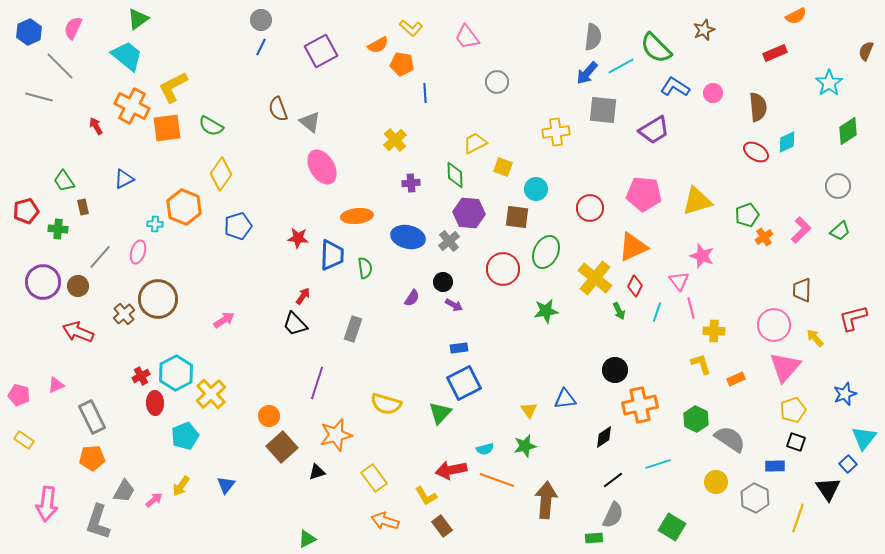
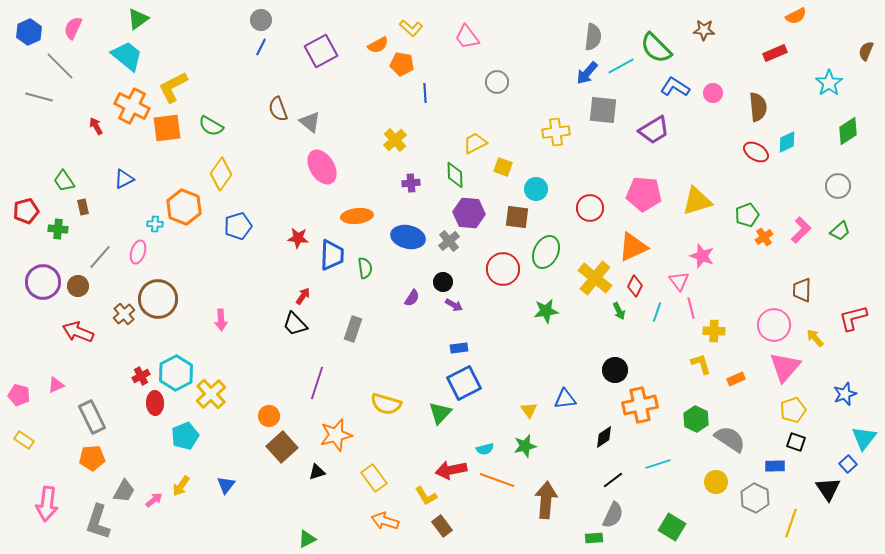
brown star at (704, 30): rotated 25 degrees clockwise
pink arrow at (224, 320): moved 3 px left; rotated 120 degrees clockwise
yellow line at (798, 518): moved 7 px left, 5 px down
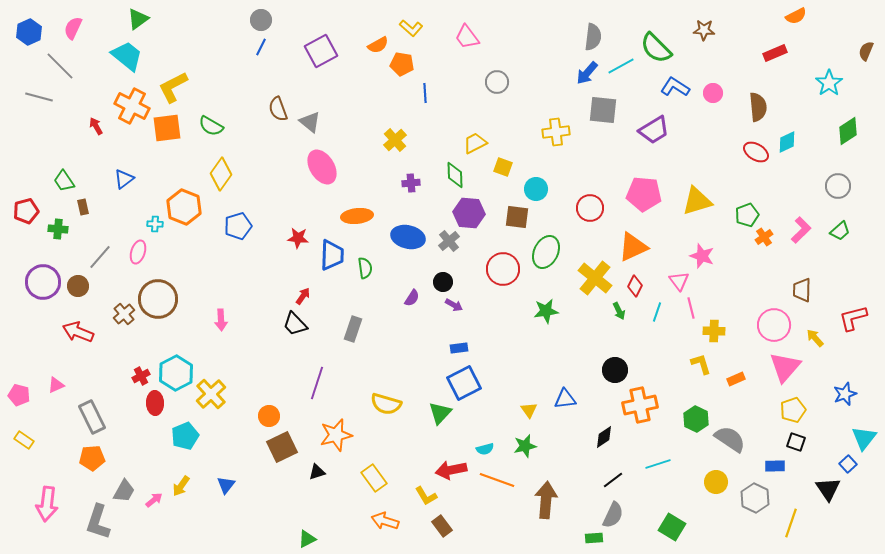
blue triangle at (124, 179): rotated 10 degrees counterclockwise
brown square at (282, 447): rotated 16 degrees clockwise
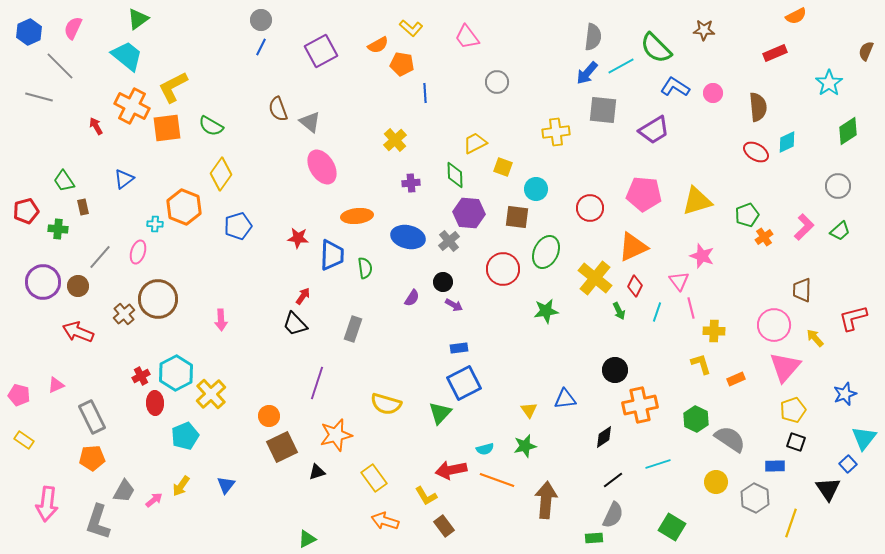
pink L-shape at (801, 230): moved 3 px right, 3 px up
brown rectangle at (442, 526): moved 2 px right
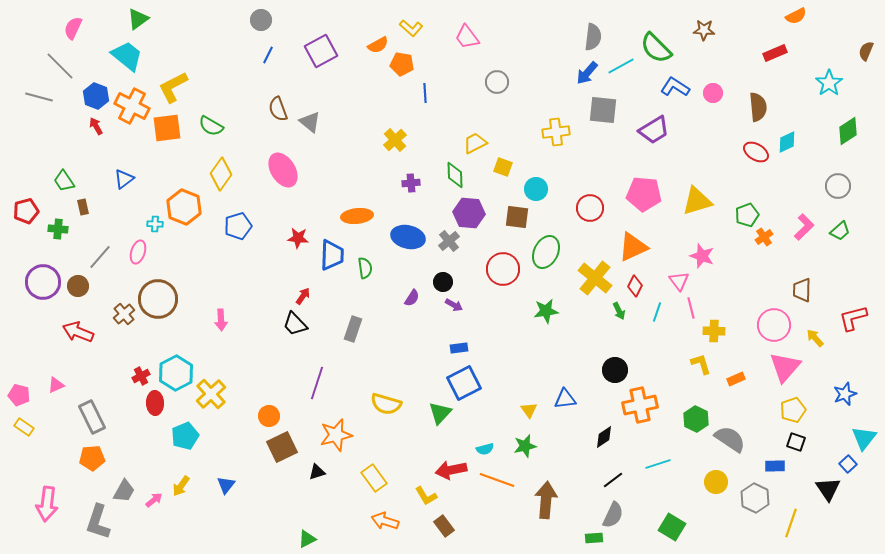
blue hexagon at (29, 32): moved 67 px right, 64 px down; rotated 15 degrees counterclockwise
blue line at (261, 47): moved 7 px right, 8 px down
pink ellipse at (322, 167): moved 39 px left, 3 px down
yellow rectangle at (24, 440): moved 13 px up
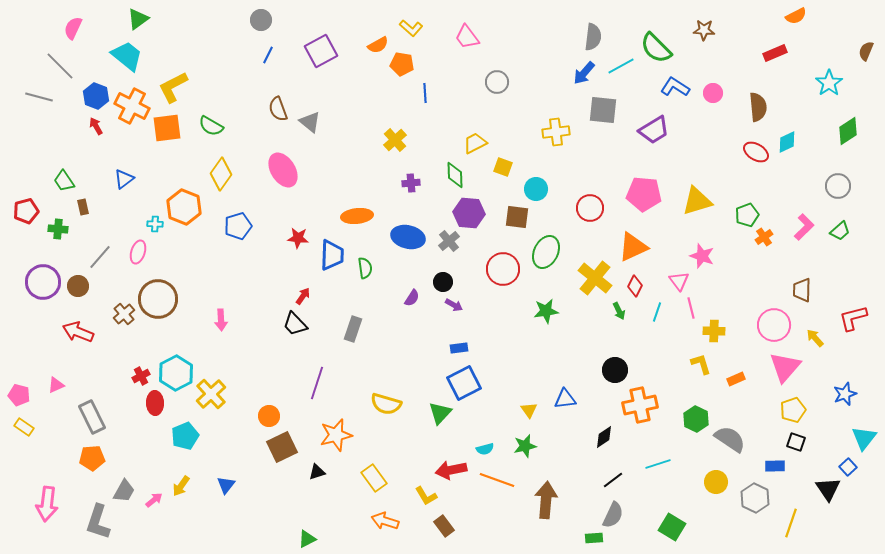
blue arrow at (587, 73): moved 3 px left
blue square at (848, 464): moved 3 px down
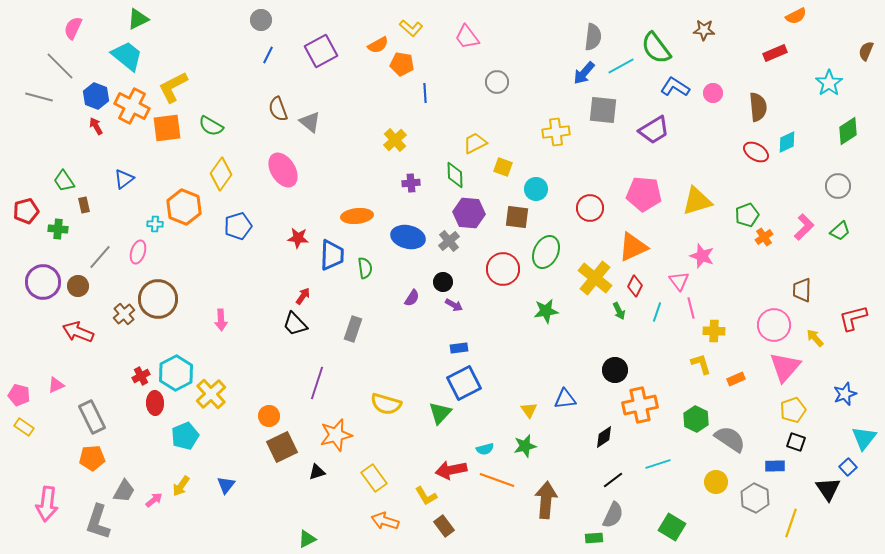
green triangle at (138, 19): rotated 10 degrees clockwise
green semicircle at (656, 48): rotated 8 degrees clockwise
brown rectangle at (83, 207): moved 1 px right, 2 px up
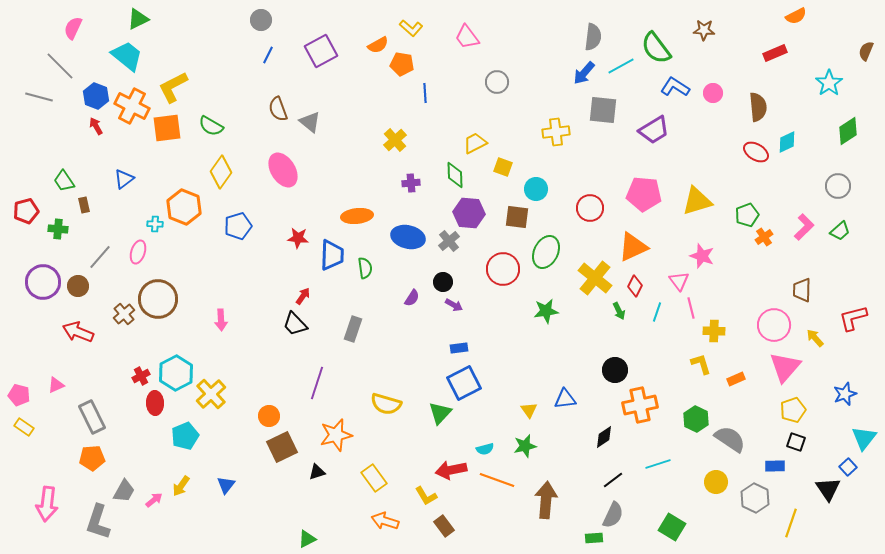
yellow diamond at (221, 174): moved 2 px up
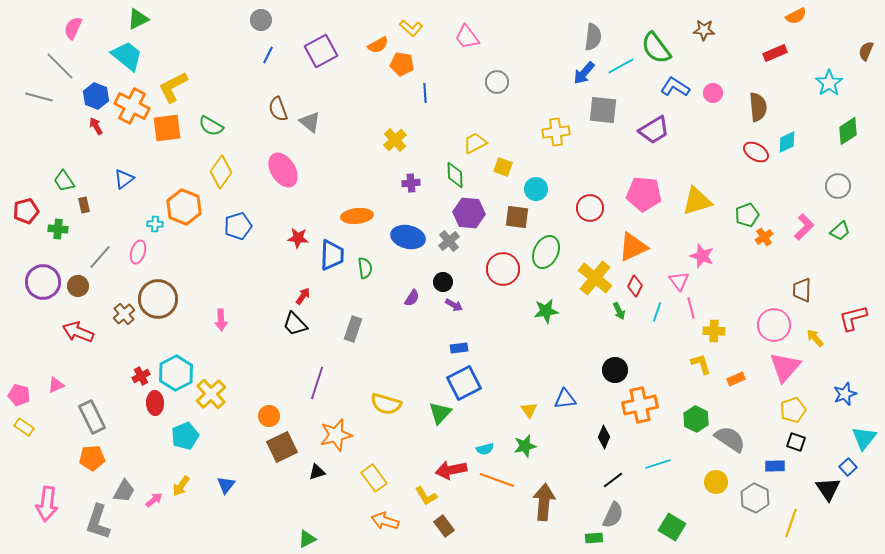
black diamond at (604, 437): rotated 35 degrees counterclockwise
brown arrow at (546, 500): moved 2 px left, 2 px down
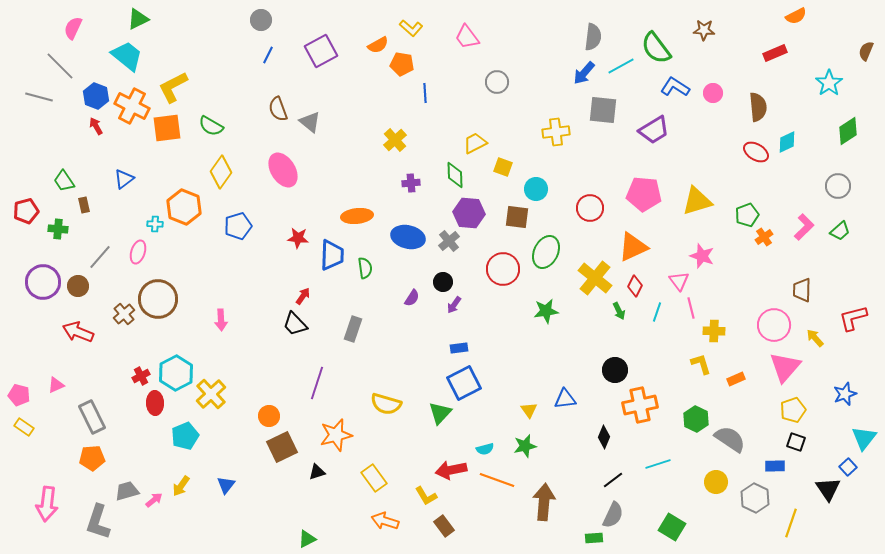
purple arrow at (454, 305): rotated 96 degrees clockwise
gray trapezoid at (124, 491): moved 3 px right; rotated 135 degrees counterclockwise
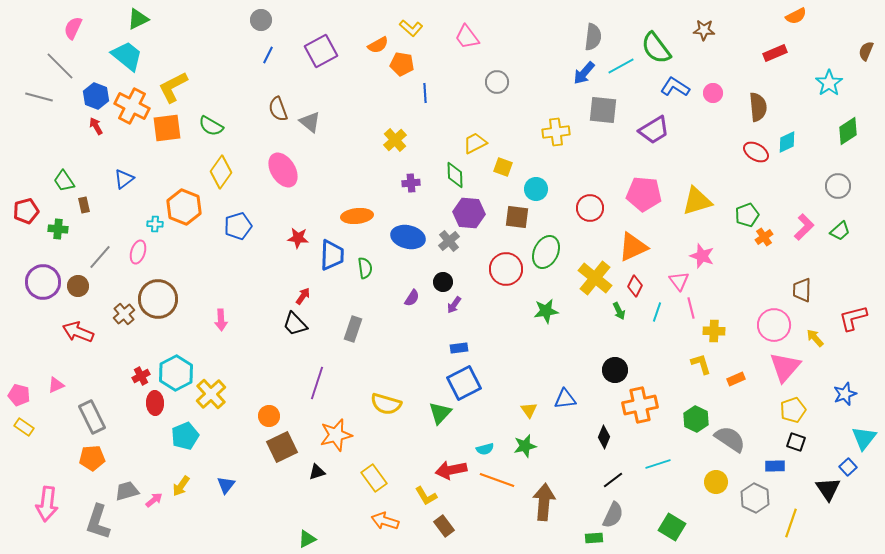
red circle at (503, 269): moved 3 px right
